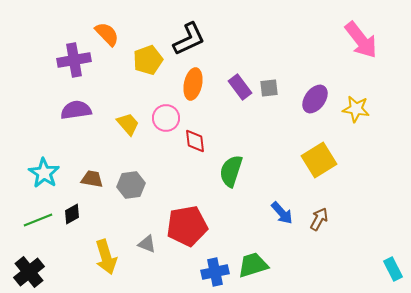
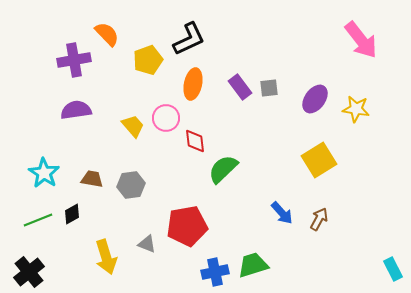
yellow trapezoid: moved 5 px right, 2 px down
green semicircle: moved 8 px left, 2 px up; rotated 28 degrees clockwise
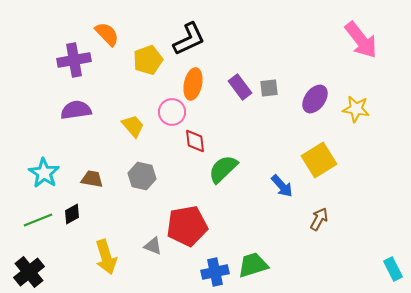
pink circle: moved 6 px right, 6 px up
gray hexagon: moved 11 px right, 9 px up; rotated 20 degrees clockwise
blue arrow: moved 27 px up
gray triangle: moved 6 px right, 2 px down
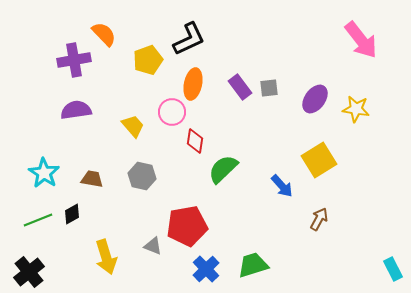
orange semicircle: moved 3 px left
red diamond: rotated 15 degrees clockwise
blue cross: moved 9 px left, 3 px up; rotated 32 degrees counterclockwise
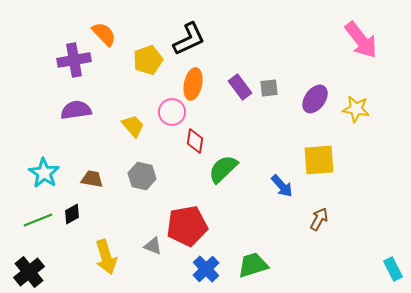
yellow square: rotated 28 degrees clockwise
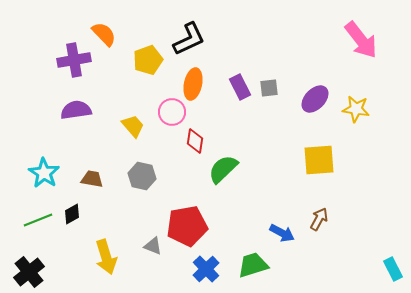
purple rectangle: rotated 10 degrees clockwise
purple ellipse: rotated 8 degrees clockwise
blue arrow: moved 47 px down; rotated 20 degrees counterclockwise
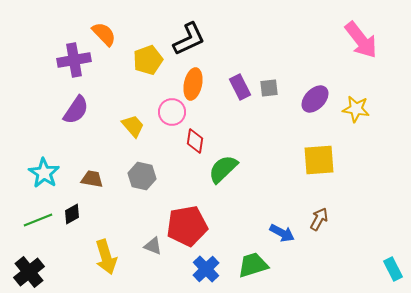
purple semicircle: rotated 132 degrees clockwise
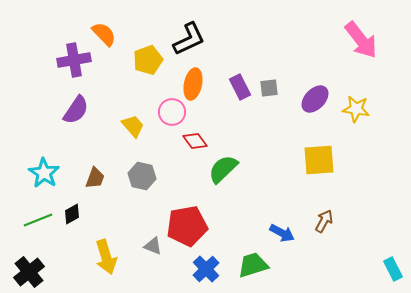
red diamond: rotated 45 degrees counterclockwise
brown trapezoid: moved 3 px right, 1 px up; rotated 100 degrees clockwise
brown arrow: moved 5 px right, 2 px down
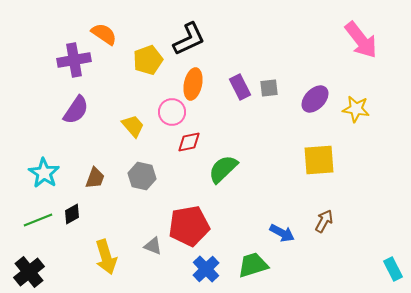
orange semicircle: rotated 12 degrees counterclockwise
red diamond: moved 6 px left, 1 px down; rotated 65 degrees counterclockwise
red pentagon: moved 2 px right
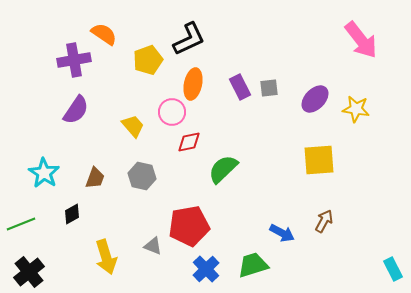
green line: moved 17 px left, 4 px down
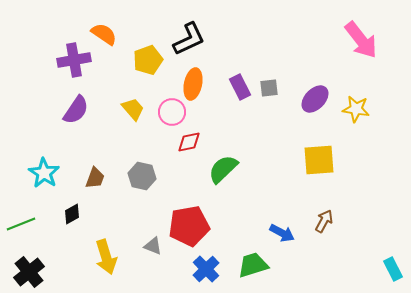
yellow trapezoid: moved 17 px up
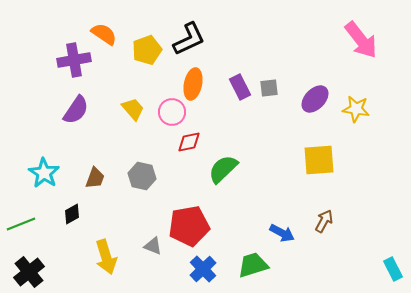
yellow pentagon: moved 1 px left, 10 px up
blue cross: moved 3 px left
